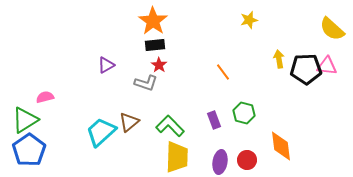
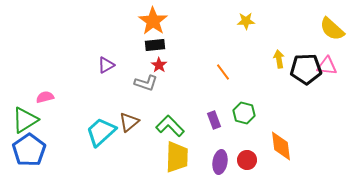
yellow star: moved 3 px left, 1 px down; rotated 12 degrees clockwise
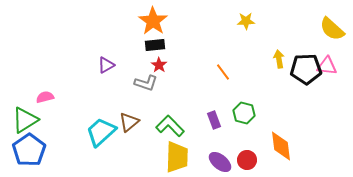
purple ellipse: rotated 60 degrees counterclockwise
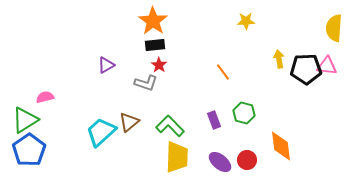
yellow semicircle: moved 2 px right, 1 px up; rotated 52 degrees clockwise
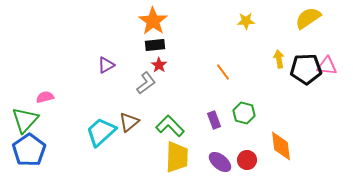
yellow semicircle: moved 26 px left, 10 px up; rotated 52 degrees clockwise
gray L-shape: rotated 55 degrees counterclockwise
green triangle: rotated 16 degrees counterclockwise
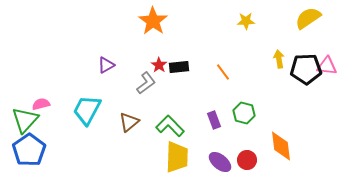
black rectangle: moved 24 px right, 22 px down
pink semicircle: moved 4 px left, 7 px down
cyan trapezoid: moved 14 px left, 22 px up; rotated 20 degrees counterclockwise
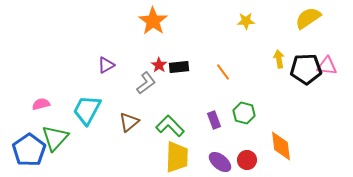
green triangle: moved 30 px right, 18 px down
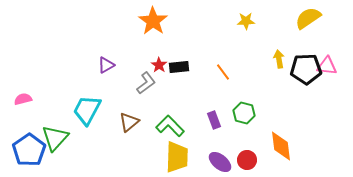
pink semicircle: moved 18 px left, 5 px up
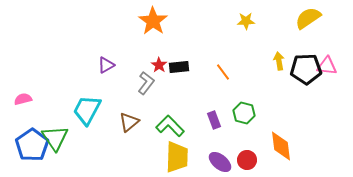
yellow arrow: moved 2 px down
gray L-shape: rotated 15 degrees counterclockwise
green triangle: rotated 16 degrees counterclockwise
blue pentagon: moved 3 px right, 5 px up
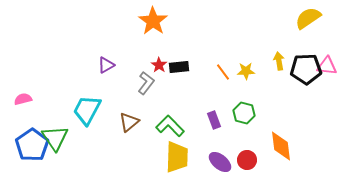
yellow star: moved 50 px down
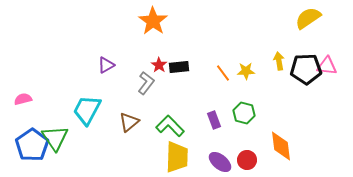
orange line: moved 1 px down
